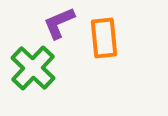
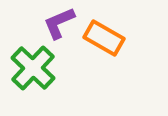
orange rectangle: rotated 54 degrees counterclockwise
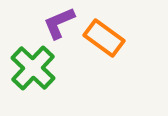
orange rectangle: rotated 6 degrees clockwise
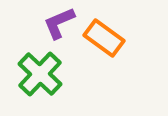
green cross: moved 7 px right, 6 px down
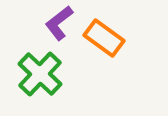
purple L-shape: rotated 15 degrees counterclockwise
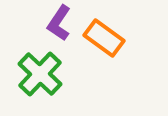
purple L-shape: rotated 18 degrees counterclockwise
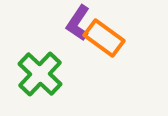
purple L-shape: moved 19 px right
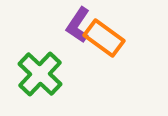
purple L-shape: moved 2 px down
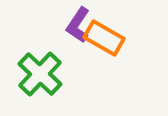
orange rectangle: rotated 6 degrees counterclockwise
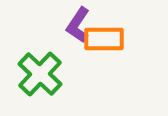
orange rectangle: moved 1 px down; rotated 30 degrees counterclockwise
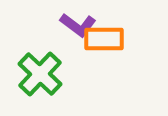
purple L-shape: rotated 87 degrees counterclockwise
